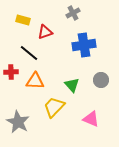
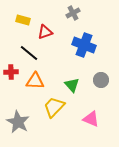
blue cross: rotated 30 degrees clockwise
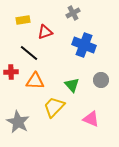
yellow rectangle: rotated 24 degrees counterclockwise
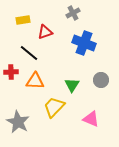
blue cross: moved 2 px up
green triangle: rotated 14 degrees clockwise
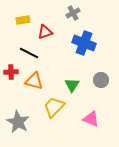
black line: rotated 12 degrees counterclockwise
orange triangle: moved 1 px left; rotated 12 degrees clockwise
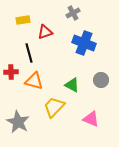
black line: rotated 48 degrees clockwise
green triangle: rotated 35 degrees counterclockwise
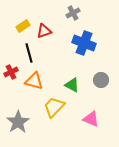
yellow rectangle: moved 6 px down; rotated 24 degrees counterclockwise
red triangle: moved 1 px left, 1 px up
red cross: rotated 24 degrees counterclockwise
gray star: rotated 10 degrees clockwise
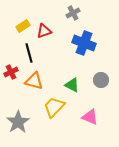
pink triangle: moved 1 px left, 2 px up
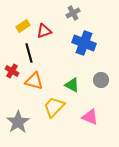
red cross: moved 1 px right, 1 px up; rotated 32 degrees counterclockwise
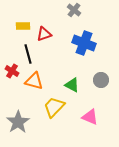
gray cross: moved 1 px right, 3 px up; rotated 24 degrees counterclockwise
yellow rectangle: rotated 32 degrees clockwise
red triangle: moved 3 px down
black line: moved 1 px left, 1 px down
